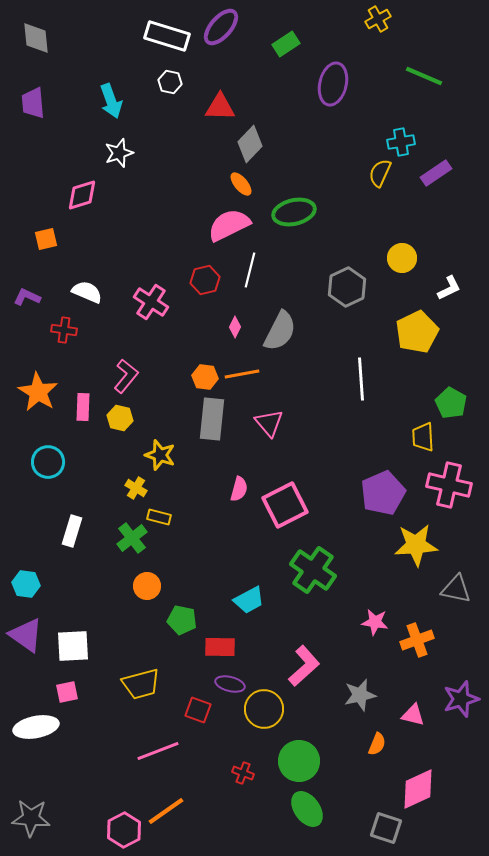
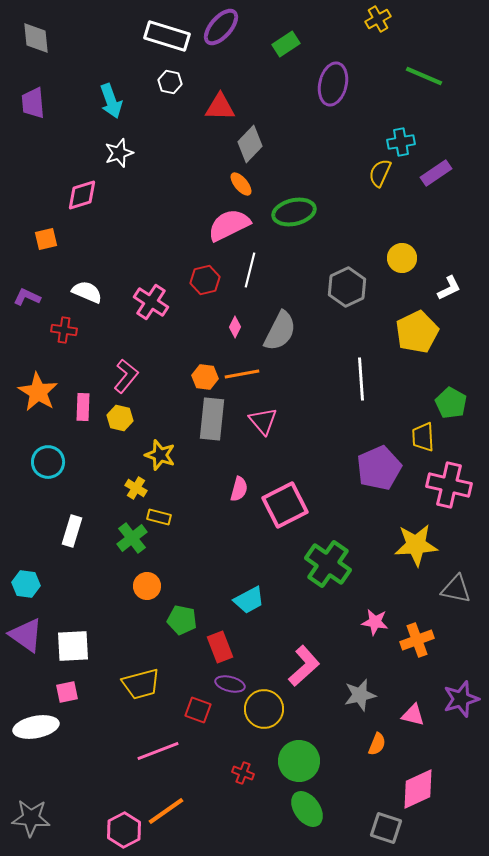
pink triangle at (269, 423): moved 6 px left, 2 px up
purple pentagon at (383, 493): moved 4 px left, 25 px up
green cross at (313, 570): moved 15 px right, 6 px up
red rectangle at (220, 647): rotated 68 degrees clockwise
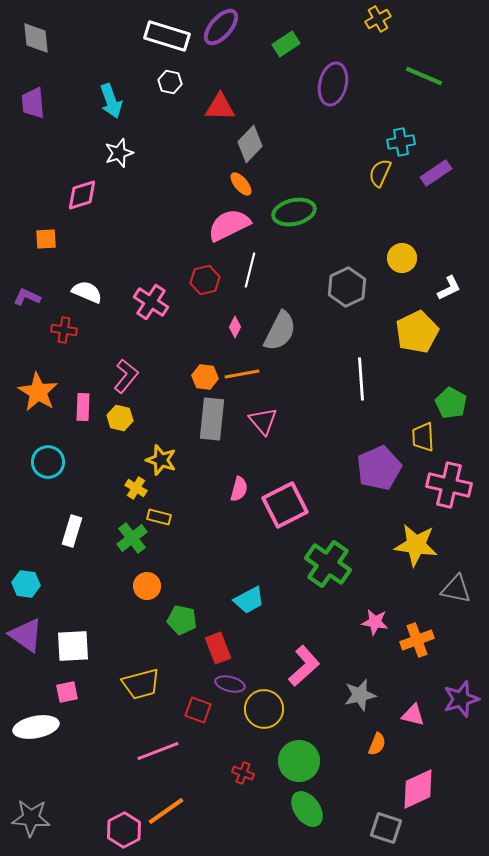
orange square at (46, 239): rotated 10 degrees clockwise
yellow star at (160, 455): moved 1 px right, 5 px down
yellow star at (416, 545): rotated 12 degrees clockwise
red rectangle at (220, 647): moved 2 px left, 1 px down
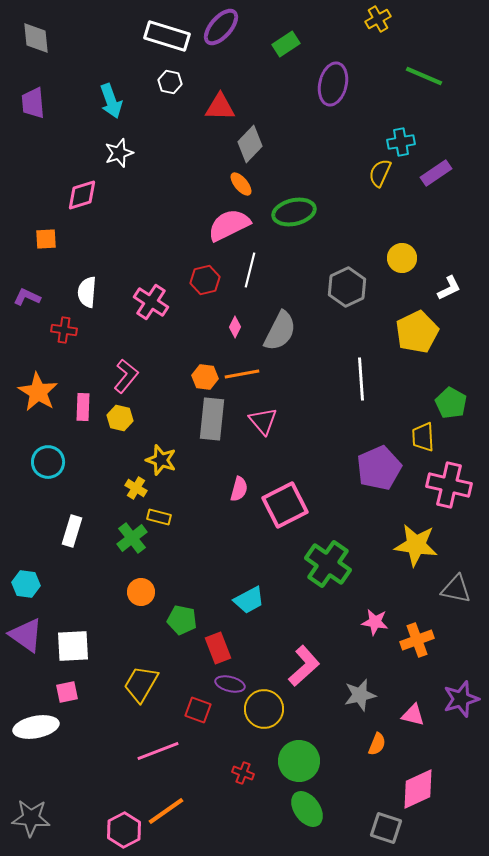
white semicircle at (87, 292): rotated 108 degrees counterclockwise
orange circle at (147, 586): moved 6 px left, 6 px down
yellow trapezoid at (141, 684): rotated 135 degrees clockwise
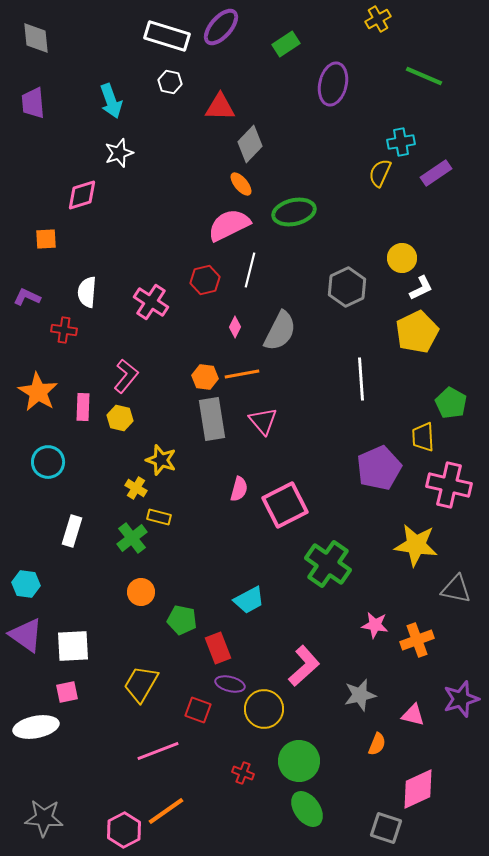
white L-shape at (449, 288): moved 28 px left
gray rectangle at (212, 419): rotated 15 degrees counterclockwise
pink star at (375, 622): moved 3 px down
gray star at (31, 818): moved 13 px right
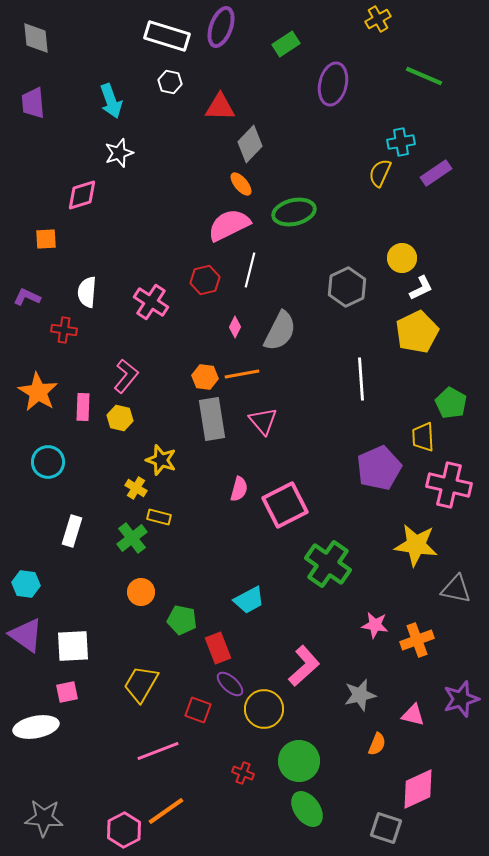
purple ellipse at (221, 27): rotated 21 degrees counterclockwise
purple ellipse at (230, 684): rotated 28 degrees clockwise
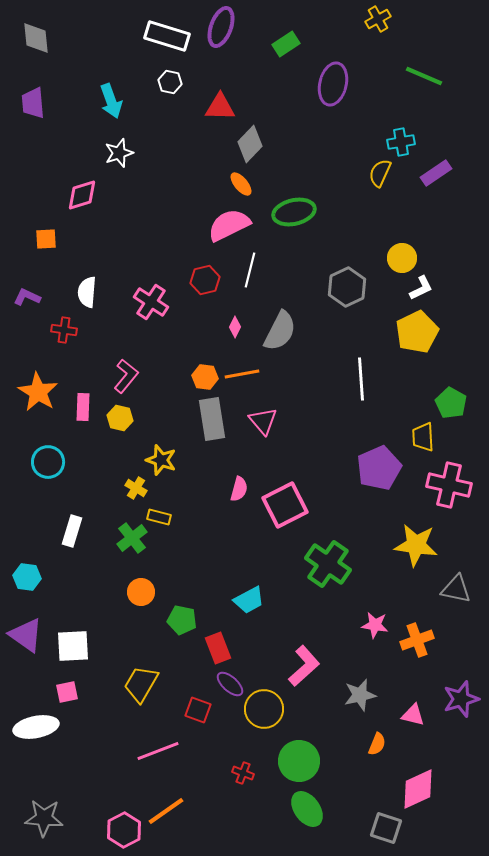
cyan hexagon at (26, 584): moved 1 px right, 7 px up
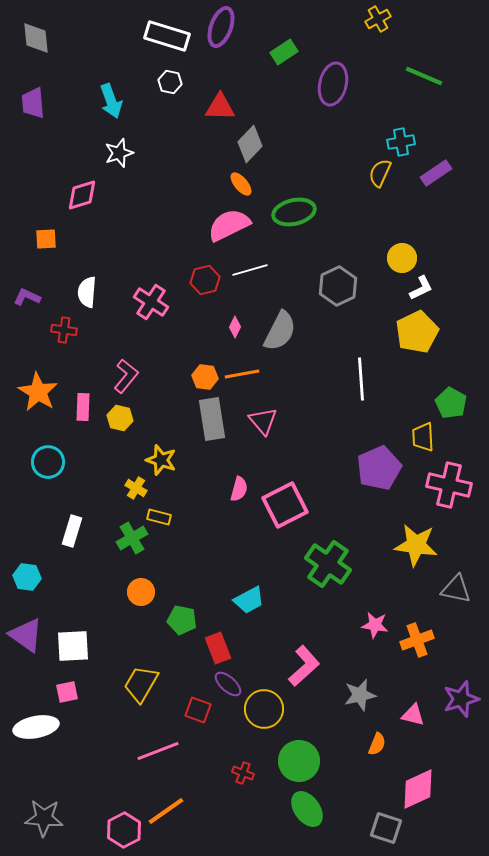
green rectangle at (286, 44): moved 2 px left, 8 px down
white line at (250, 270): rotated 60 degrees clockwise
gray hexagon at (347, 287): moved 9 px left, 1 px up
green cross at (132, 538): rotated 8 degrees clockwise
purple ellipse at (230, 684): moved 2 px left
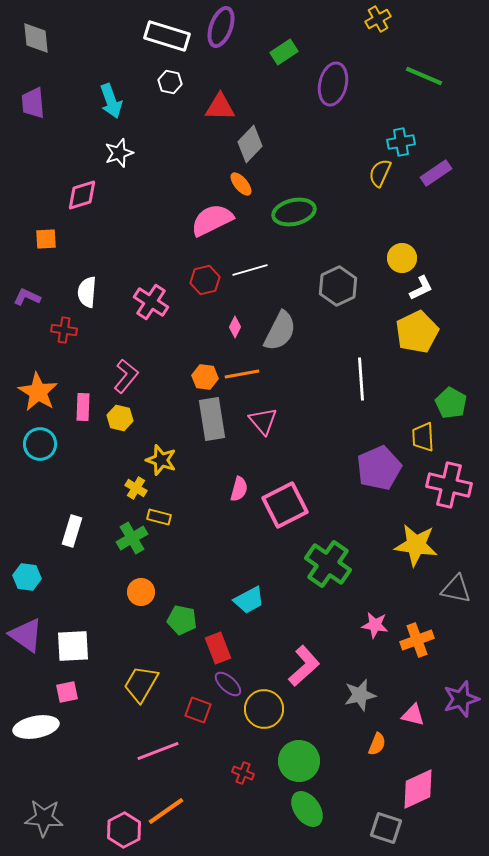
pink semicircle at (229, 225): moved 17 px left, 5 px up
cyan circle at (48, 462): moved 8 px left, 18 px up
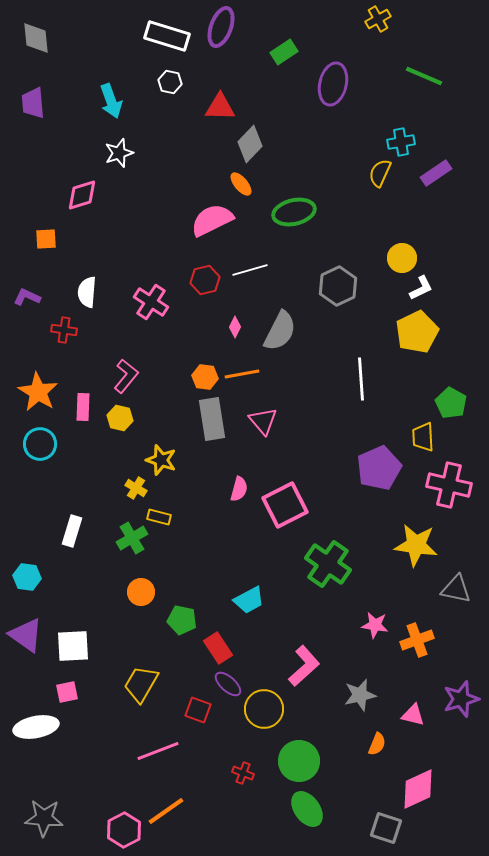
red rectangle at (218, 648): rotated 12 degrees counterclockwise
